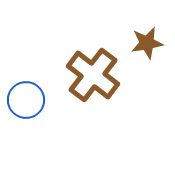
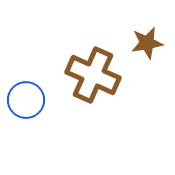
brown cross: rotated 14 degrees counterclockwise
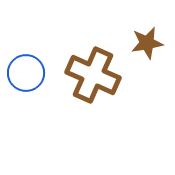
blue circle: moved 27 px up
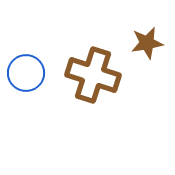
brown cross: rotated 6 degrees counterclockwise
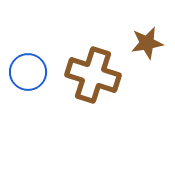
blue circle: moved 2 px right, 1 px up
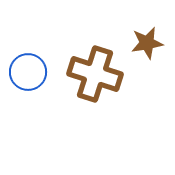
brown cross: moved 2 px right, 1 px up
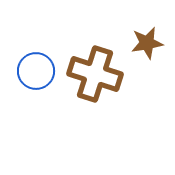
blue circle: moved 8 px right, 1 px up
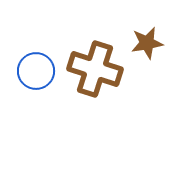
brown cross: moved 5 px up
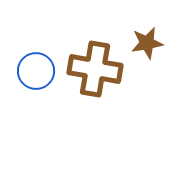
brown cross: rotated 8 degrees counterclockwise
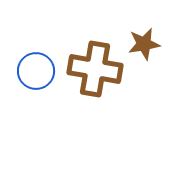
brown star: moved 3 px left, 1 px down
